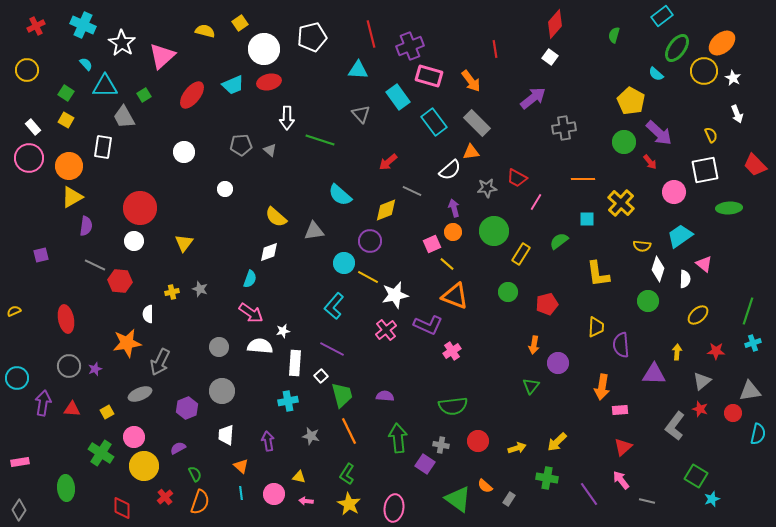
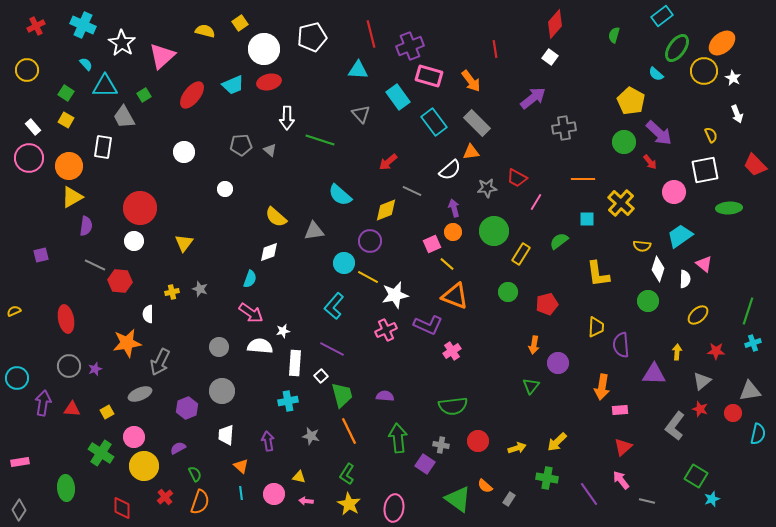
pink cross at (386, 330): rotated 15 degrees clockwise
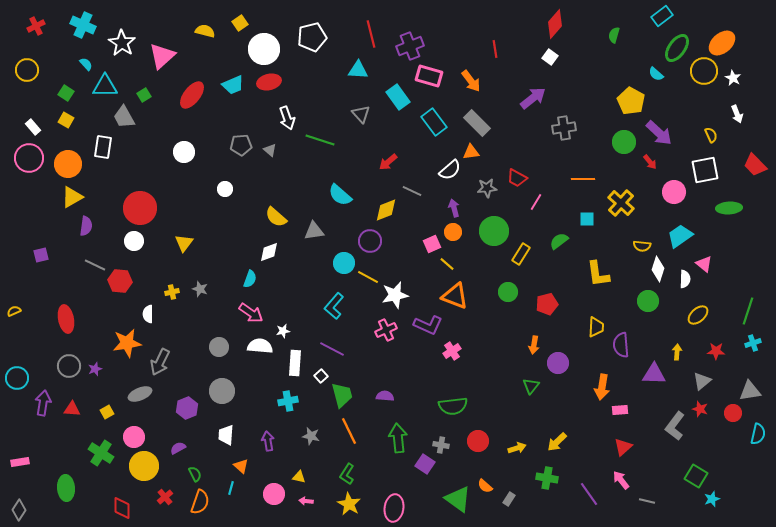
white arrow at (287, 118): rotated 20 degrees counterclockwise
orange circle at (69, 166): moved 1 px left, 2 px up
cyan line at (241, 493): moved 10 px left, 5 px up; rotated 24 degrees clockwise
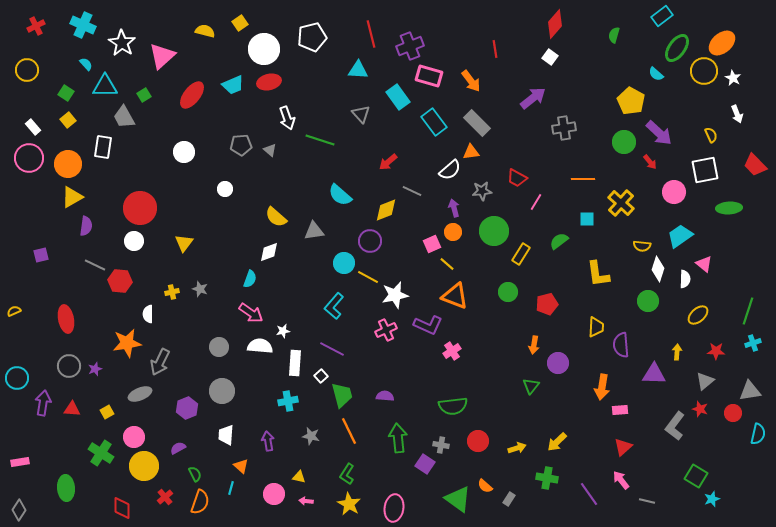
yellow square at (66, 120): moved 2 px right; rotated 21 degrees clockwise
gray star at (487, 188): moved 5 px left, 3 px down
gray triangle at (702, 381): moved 3 px right
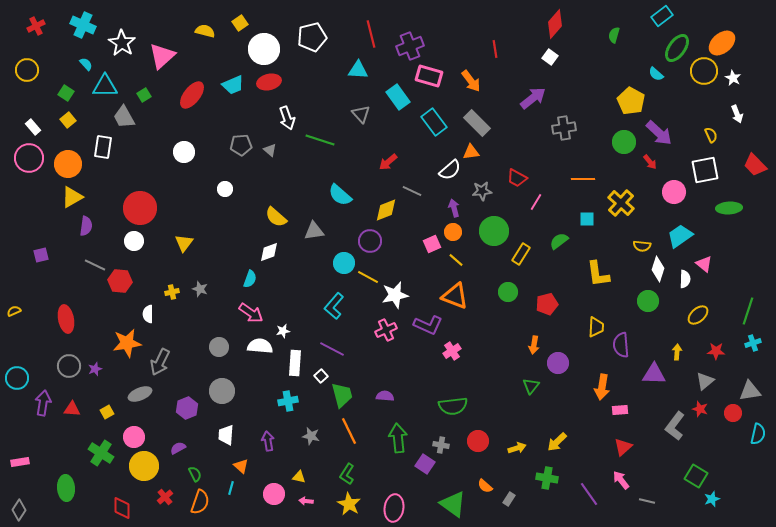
yellow line at (447, 264): moved 9 px right, 4 px up
green triangle at (458, 499): moved 5 px left, 5 px down
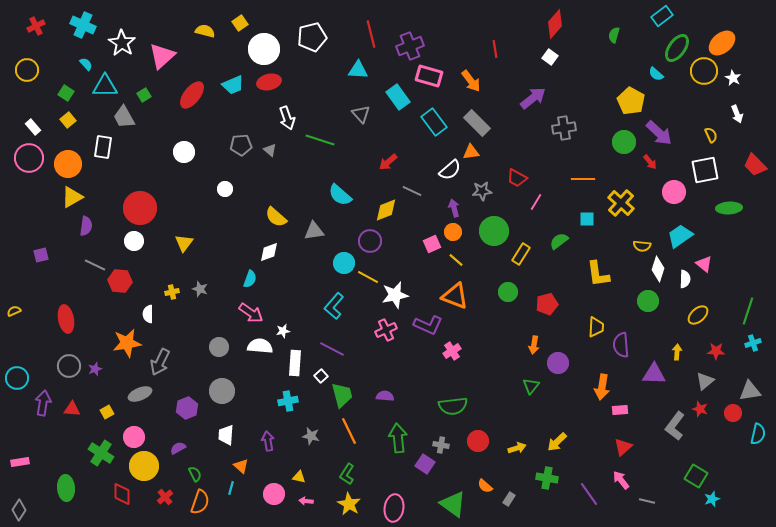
red diamond at (122, 508): moved 14 px up
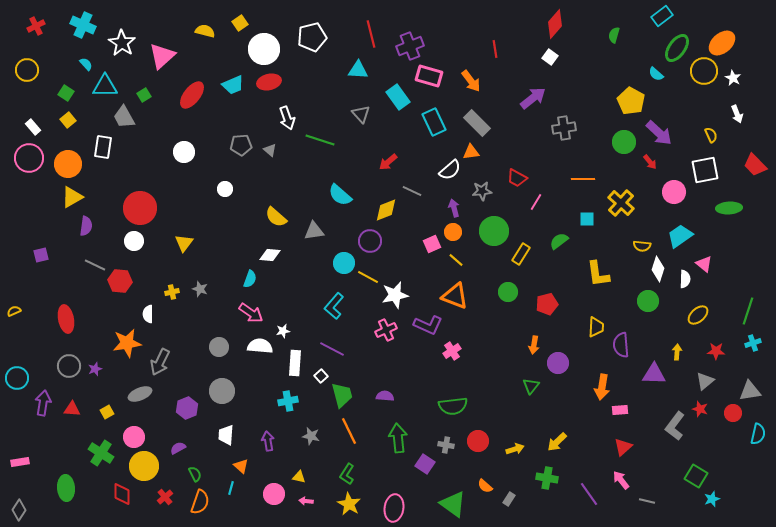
cyan rectangle at (434, 122): rotated 12 degrees clockwise
white diamond at (269, 252): moved 1 px right, 3 px down; rotated 25 degrees clockwise
gray cross at (441, 445): moved 5 px right
yellow arrow at (517, 448): moved 2 px left, 1 px down
